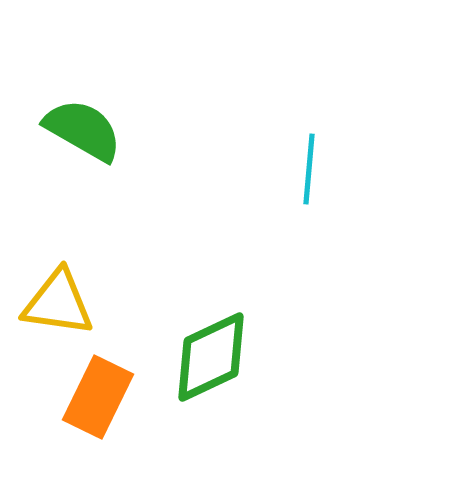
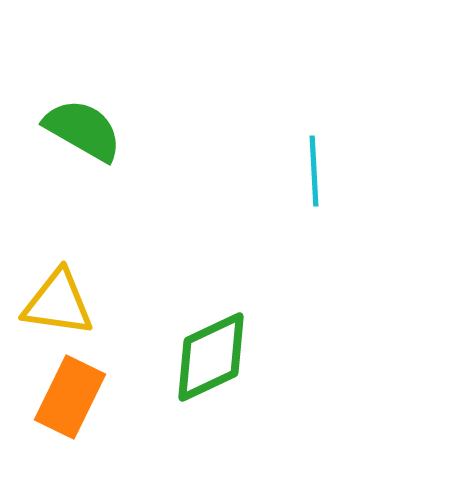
cyan line: moved 5 px right, 2 px down; rotated 8 degrees counterclockwise
orange rectangle: moved 28 px left
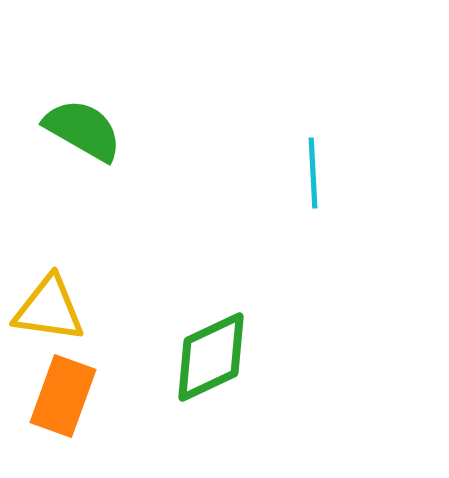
cyan line: moved 1 px left, 2 px down
yellow triangle: moved 9 px left, 6 px down
orange rectangle: moved 7 px left, 1 px up; rotated 6 degrees counterclockwise
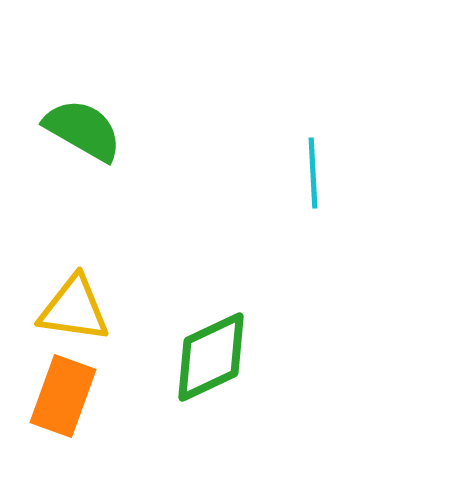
yellow triangle: moved 25 px right
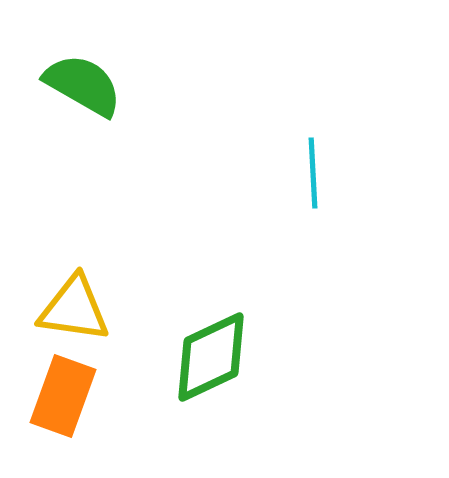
green semicircle: moved 45 px up
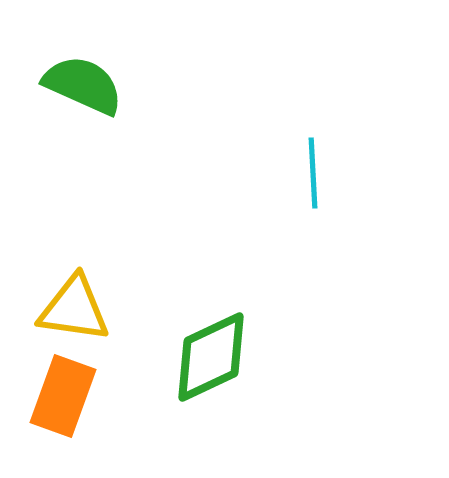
green semicircle: rotated 6 degrees counterclockwise
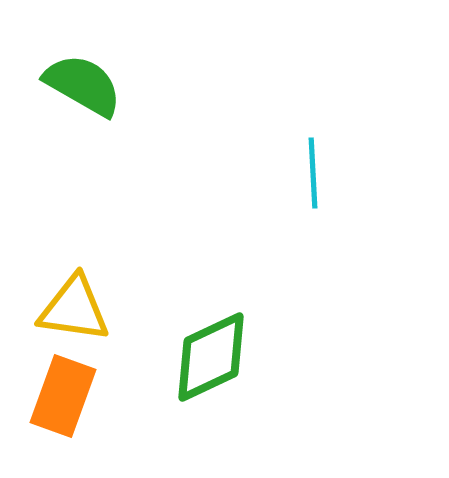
green semicircle: rotated 6 degrees clockwise
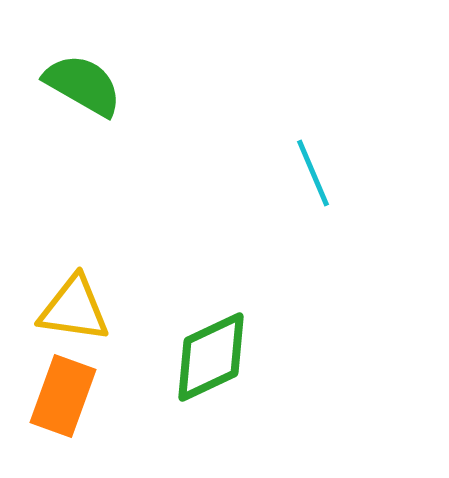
cyan line: rotated 20 degrees counterclockwise
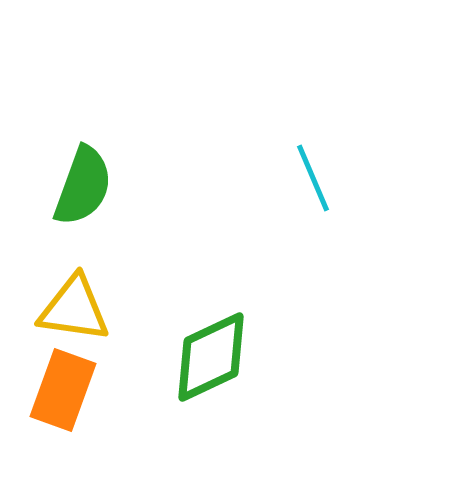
green semicircle: moved 101 px down; rotated 80 degrees clockwise
cyan line: moved 5 px down
orange rectangle: moved 6 px up
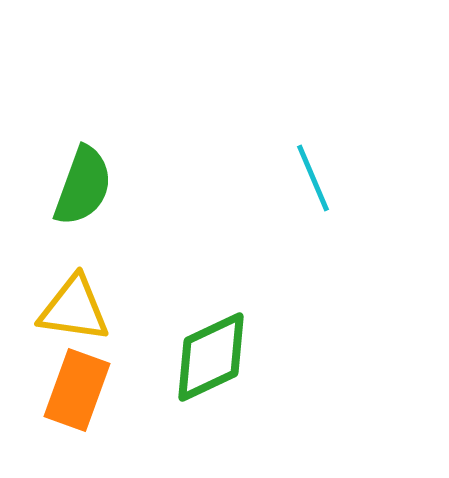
orange rectangle: moved 14 px right
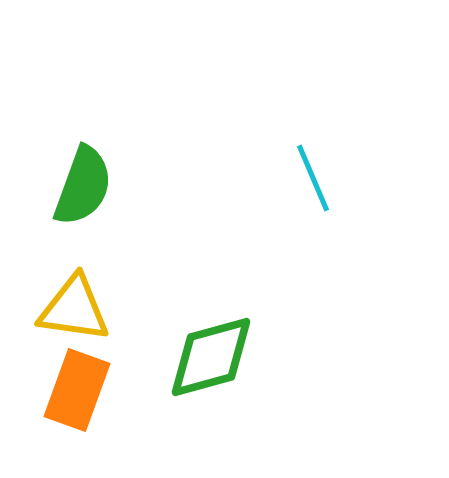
green diamond: rotated 10 degrees clockwise
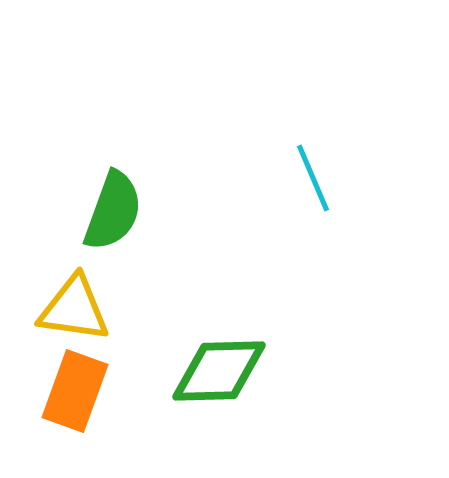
green semicircle: moved 30 px right, 25 px down
green diamond: moved 8 px right, 14 px down; rotated 14 degrees clockwise
orange rectangle: moved 2 px left, 1 px down
